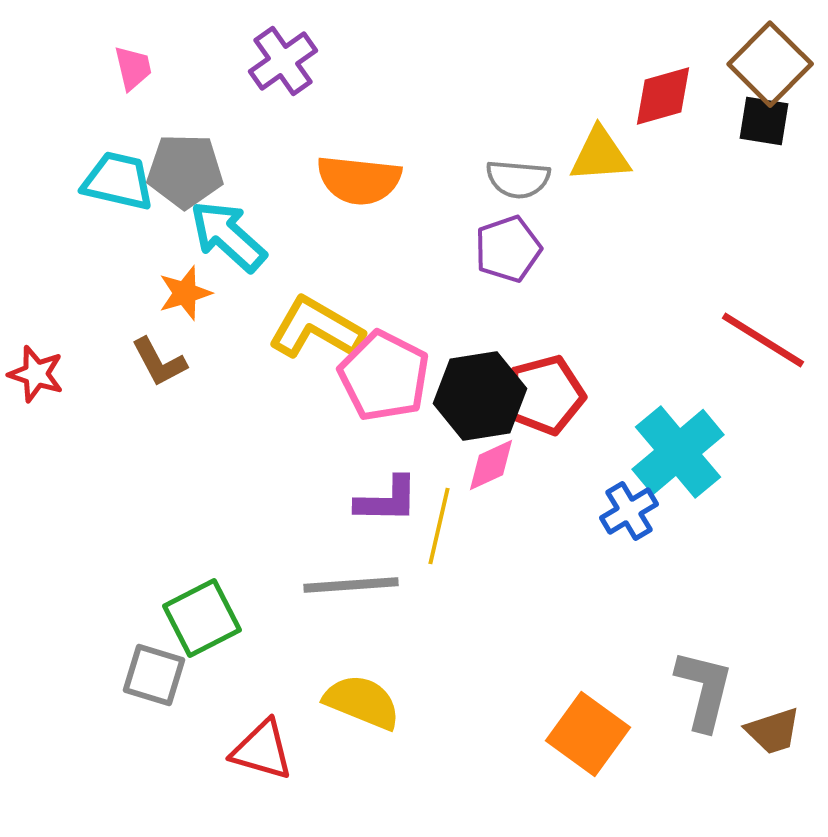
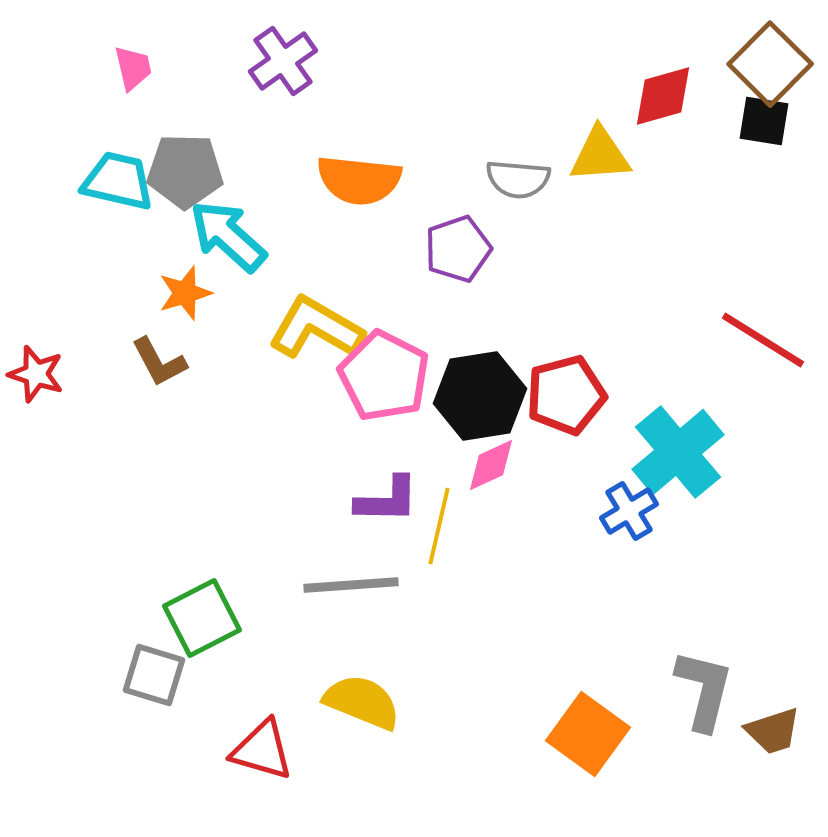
purple pentagon: moved 50 px left
red pentagon: moved 21 px right
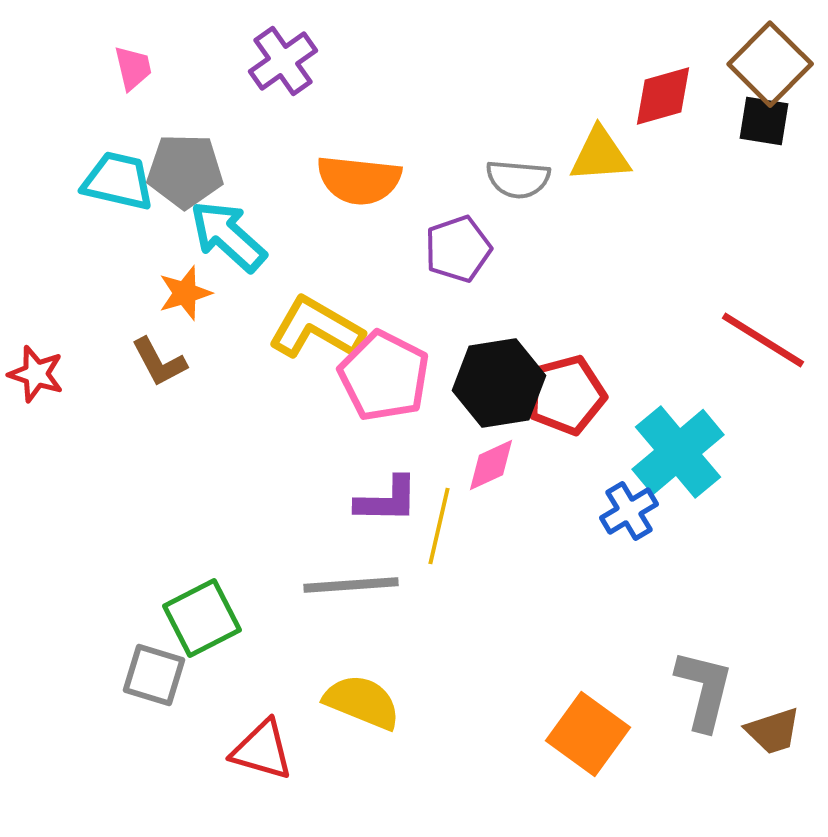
black hexagon: moved 19 px right, 13 px up
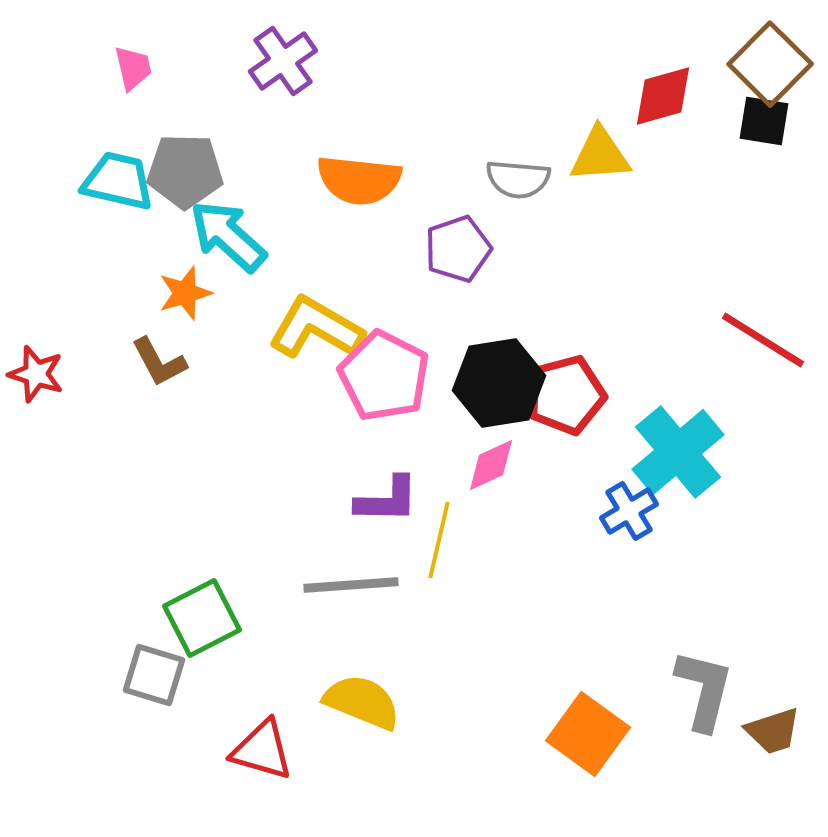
yellow line: moved 14 px down
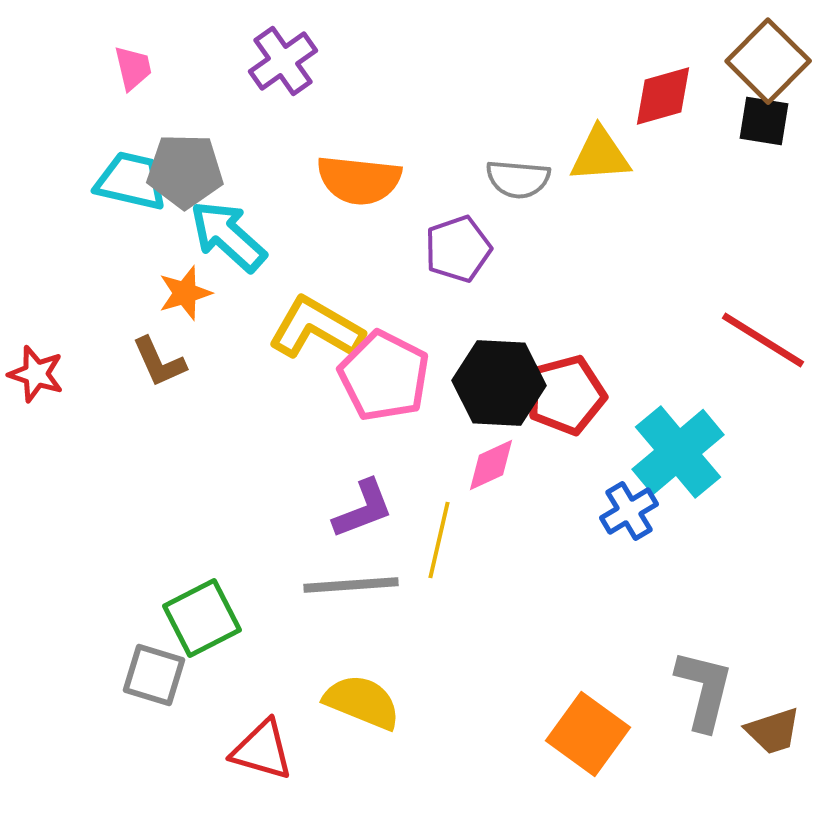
brown square: moved 2 px left, 3 px up
cyan trapezoid: moved 13 px right
brown L-shape: rotated 4 degrees clockwise
black hexagon: rotated 12 degrees clockwise
purple L-shape: moved 24 px left, 9 px down; rotated 22 degrees counterclockwise
